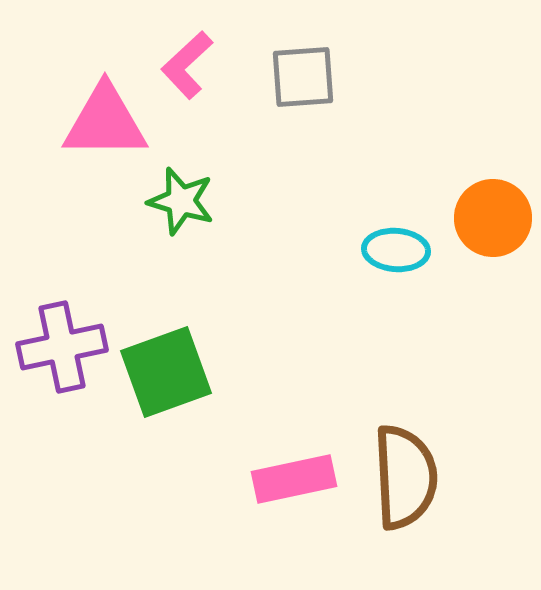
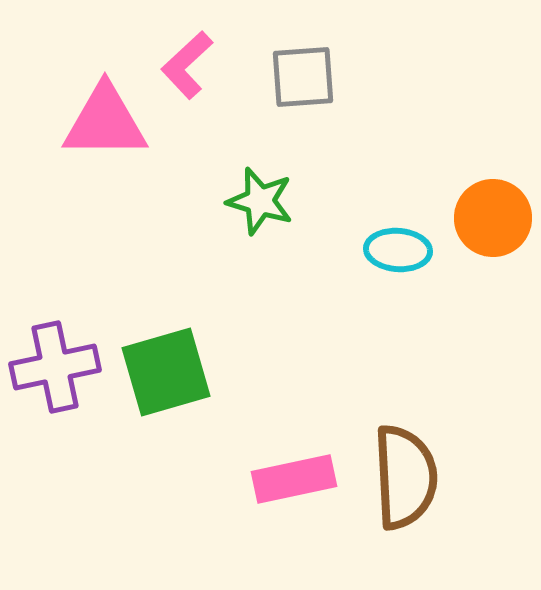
green star: moved 79 px right
cyan ellipse: moved 2 px right
purple cross: moved 7 px left, 20 px down
green square: rotated 4 degrees clockwise
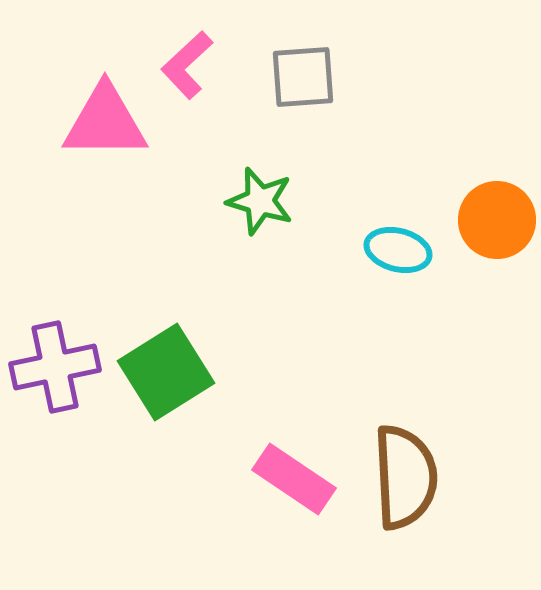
orange circle: moved 4 px right, 2 px down
cyan ellipse: rotated 10 degrees clockwise
green square: rotated 16 degrees counterclockwise
pink rectangle: rotated 46 degrees clockwise
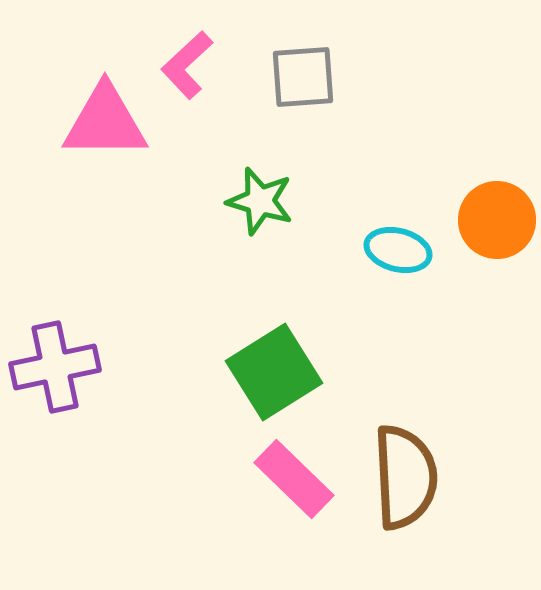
green square: moved 108 px right
pink rectangle: rotated 10 degrees clockwise
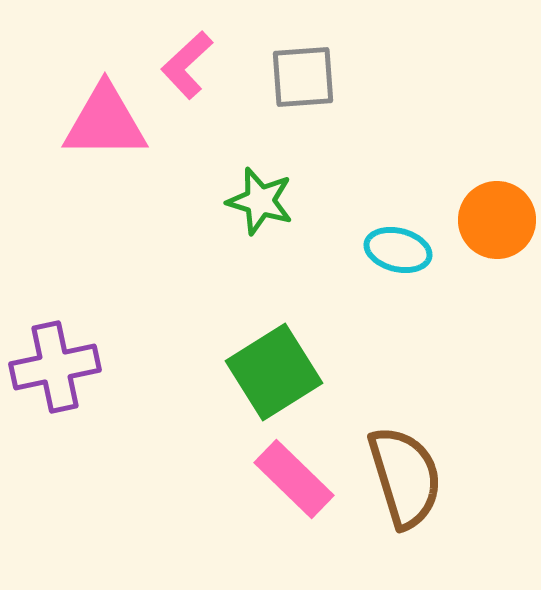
brown semicircle: rotated 14 degrees counterclockwise
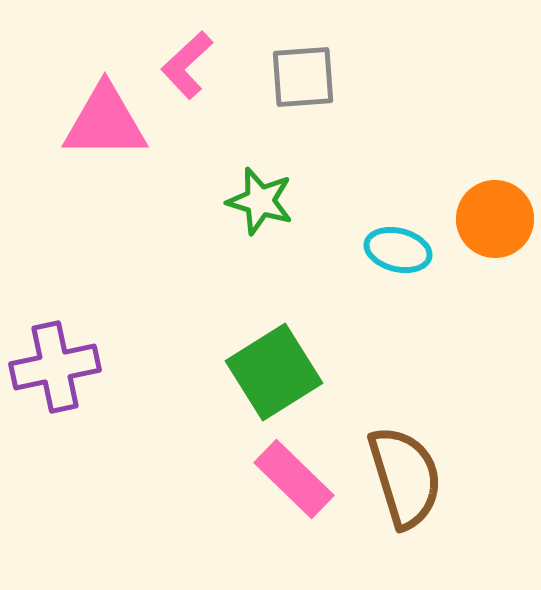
orange circle: moved 2 px left, 1 px up
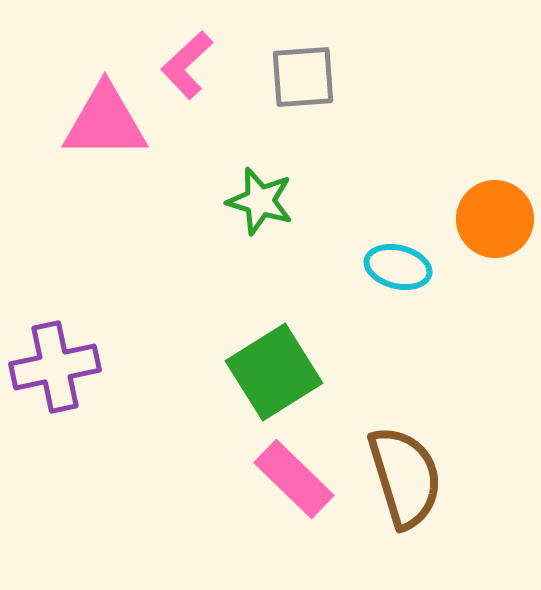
cyan ellipse: moved 17 px down
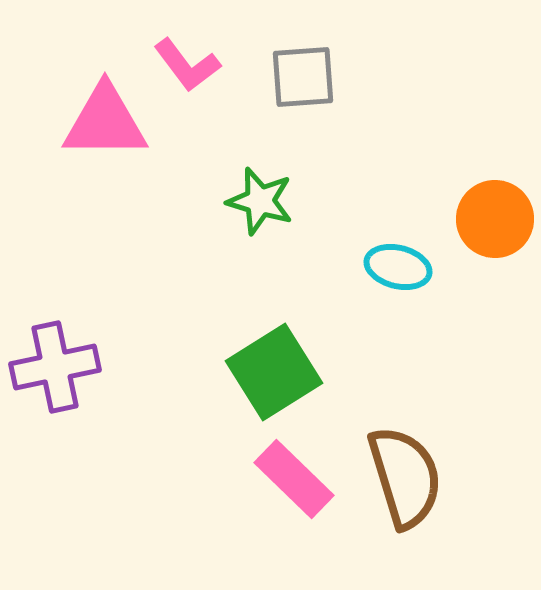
pink L-shape: rotated 84 degrees counterclockwise
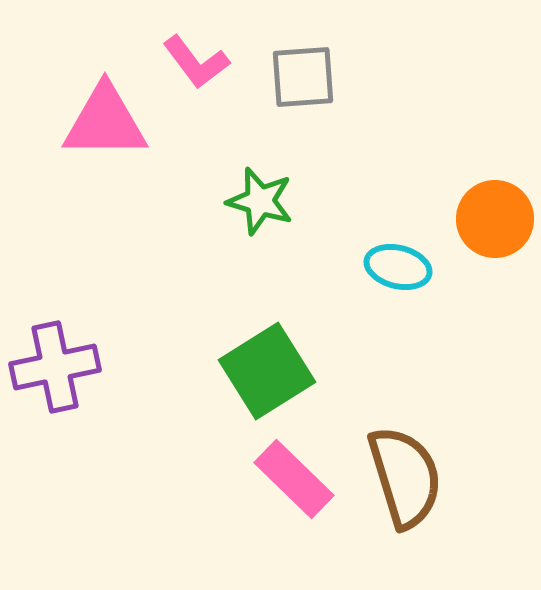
pink L-shape: moved 9 px right, 3 px up
green square: moved 7 px left, 1 px up
